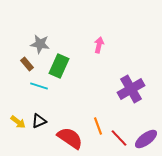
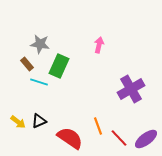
cyan line: moved 4 px up
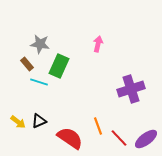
pink arrow: moved 1 px left, 1 px up
purple cross: rotated 12 degrees clockwise
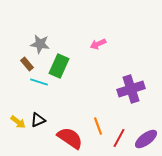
pink arrow: rotated 126 degrees counterclockwise
black triangle: moved 1 px left, 1 px up
red line: rotated 72 degrees clockwise
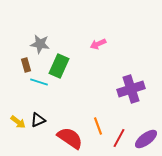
brown rectangle: moved 1 px left, 1 px down; rotated 24 degrees clockwise
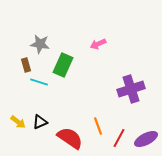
green rectangle: moved 4 px right, 1 px up
black triangle: moved 2 px right, 2 px down
purple ellipse: rotated 10 degrees clockwise
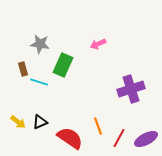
brown rectangle: moved 3 px left, 4 px down
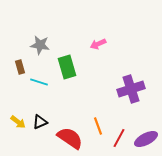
gray star: moved 1 px down
green rectangle: moved 4 px right, 2 px down; rotated 40 degrees counterclockwise
brown rectangle: moved 3 px left, 2 px up
